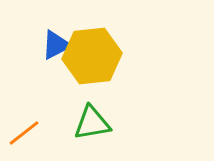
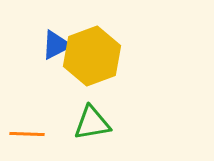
yellow hexagon: rotated 14 degrees counterclockwise
orange line: moved 3 px right, 1 px down; rotated 40 degrees clockwise
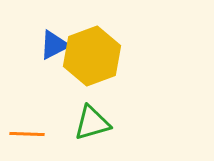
blue triangle: moved 2 px left
green triangle: rotated 6 degrees counterclockwise
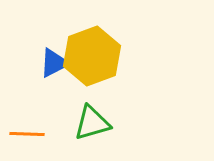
blue triangle: moved 18 px down
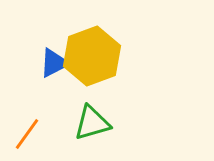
orange line: rotated 56 degrees counterclockwise
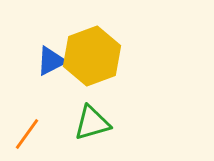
blue triangle: moved 3 px left, 2 px up
